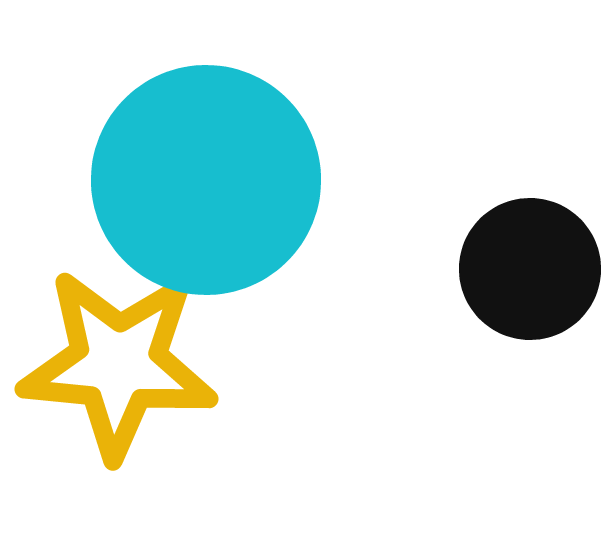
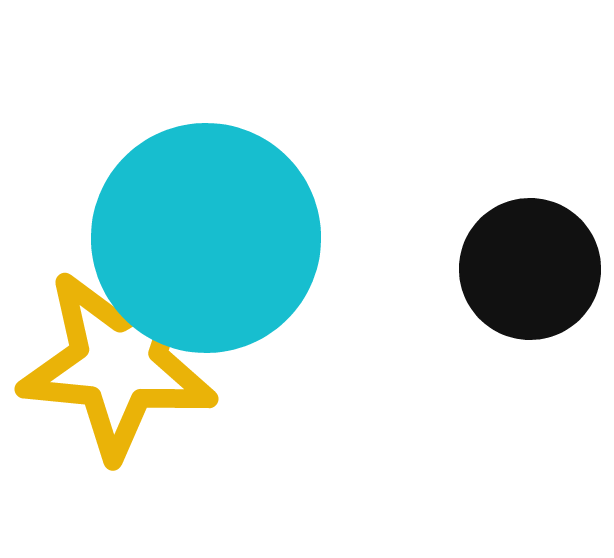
cyan circle: moved 58 px down
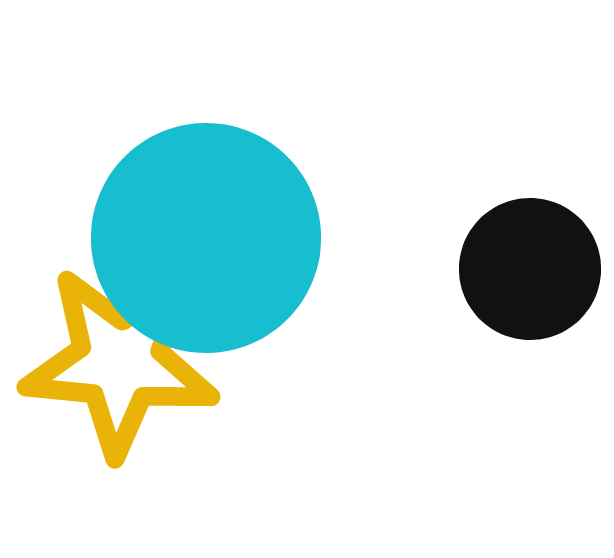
yellow star: moved 2 px right, 2 px up
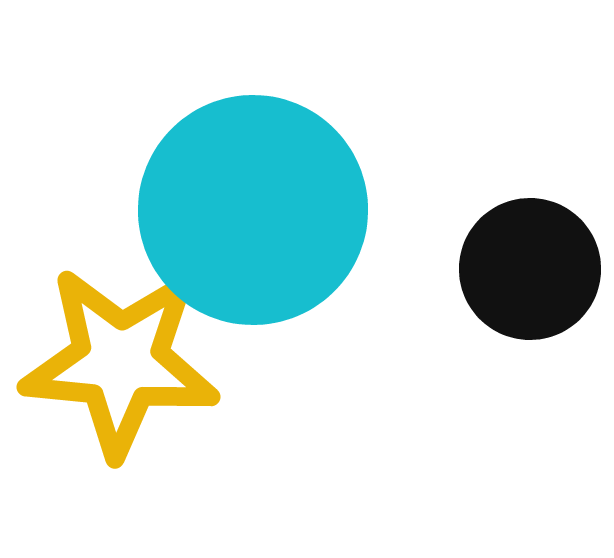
cyan circle: moved 47 px right, 28 px up
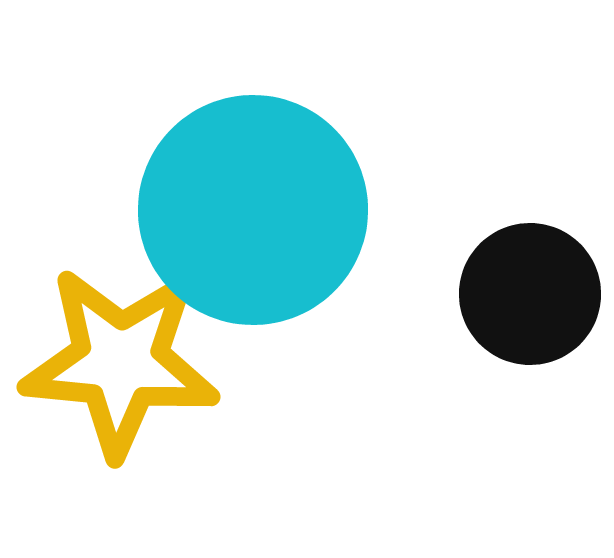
black circle: moved 25 px down
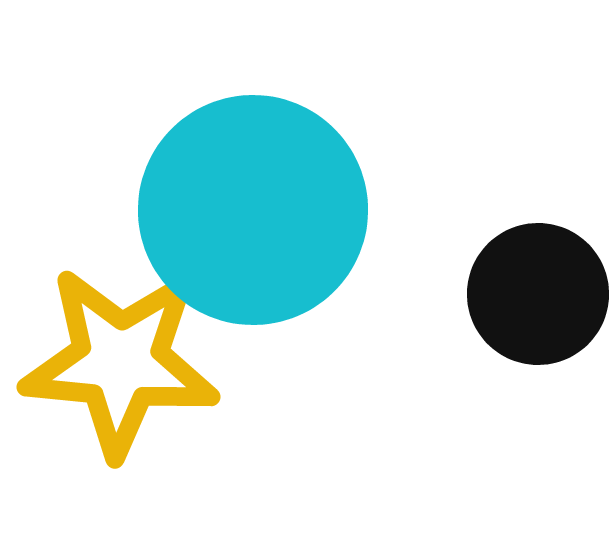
black circle: moved 8 px right
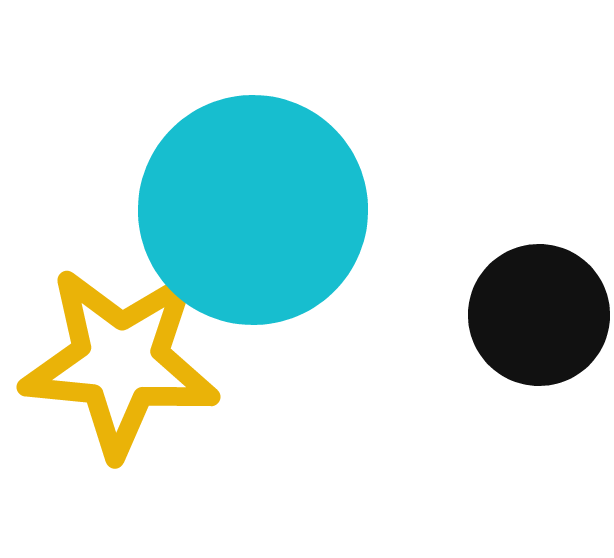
black circle: moved 1 px right, 21 px down
